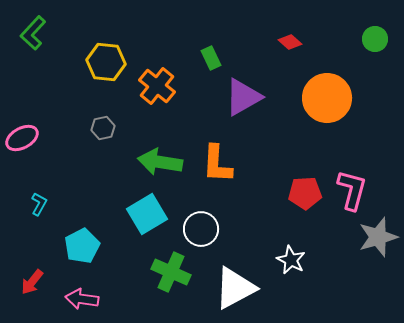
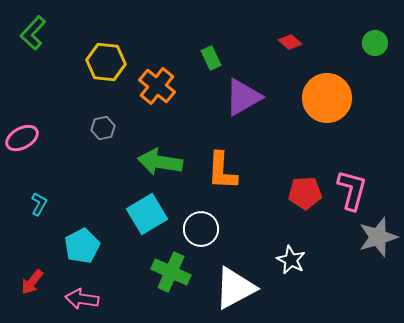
green circle: moved 4 px down
orange L-shape: moved 5 px right, 7 px down
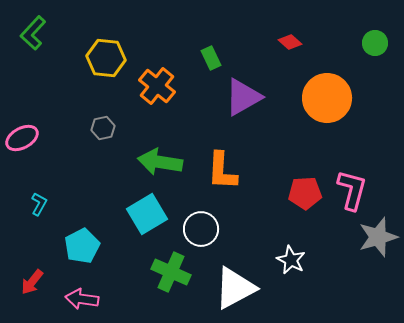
yellow hexagon: moved 4 px up
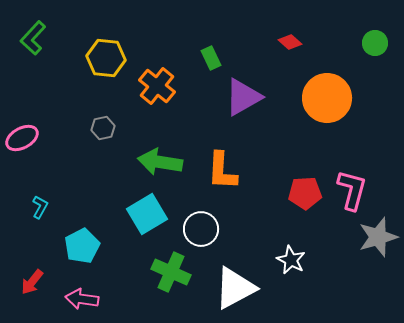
green L-shape: moved 5 px down
cyan L-shape: moved 1 px right, 3 px down
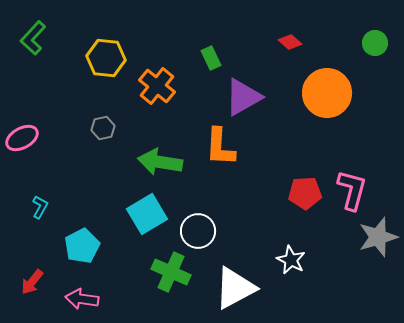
orange circle: moved 5 px up
orange L-shape: moved 2 px left, 24 px up
white circle: moved 3 px left, 2 px down
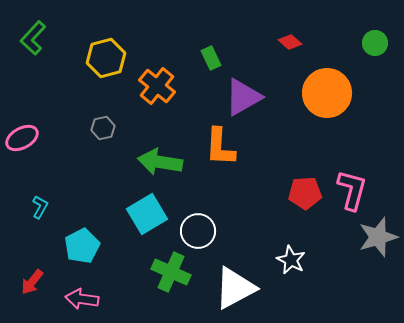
yellow hexagon: rotated 21 degrees counterclockwise
